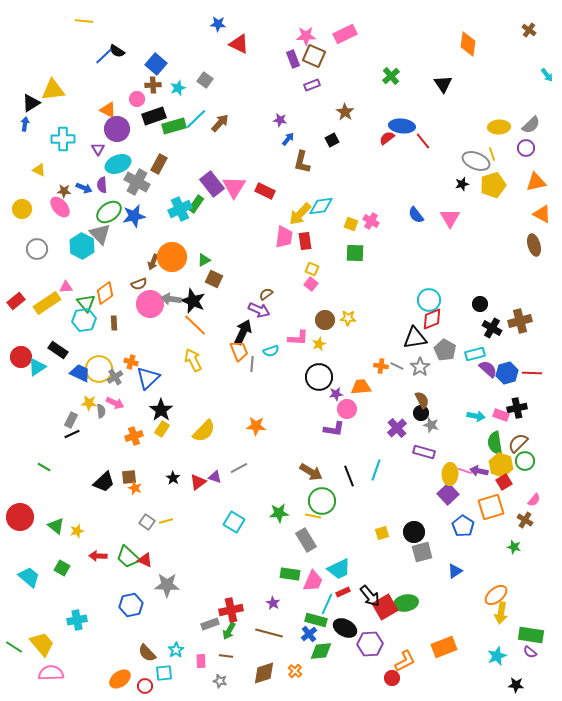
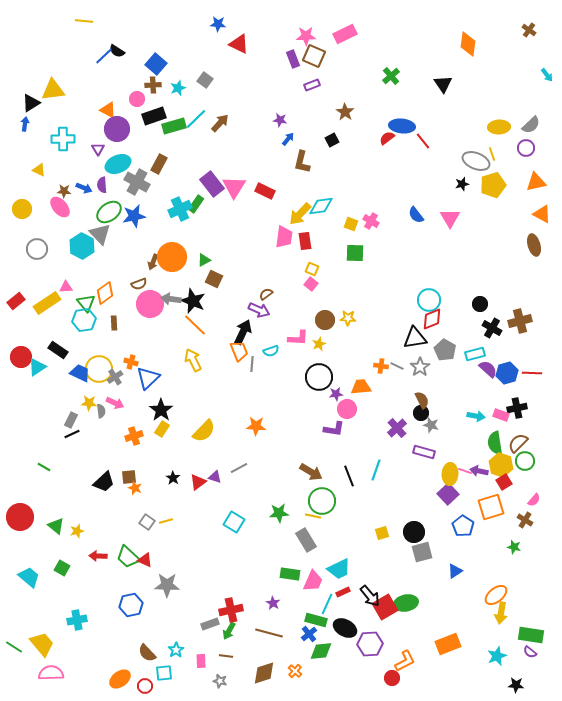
orange rectangle at (444, 647): moved 4 px right, 3 px up
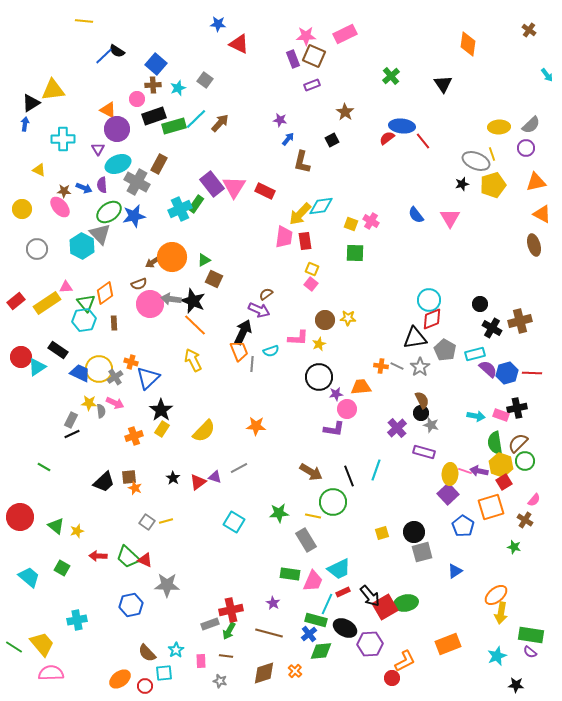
brown arrow at (153, 262): rotated 35 degrees clockwise
green circle at (322, 501): moved 11 px right, 1 px down
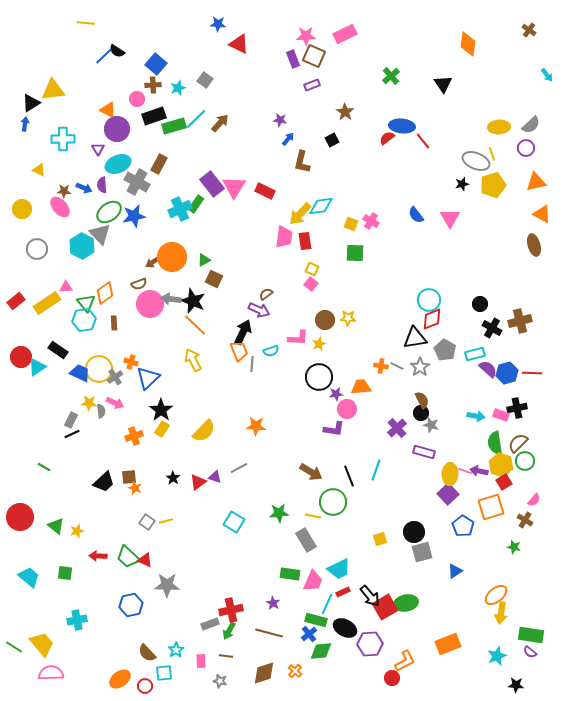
yellow line at (84, 21): moved 2 px right, 2 px down
yellow square at (382, 533): moved 2 px left, 6 px down
green square at (62, 568): moved 3 px right, 5 px down; rotated 21 degrees counterclockwise
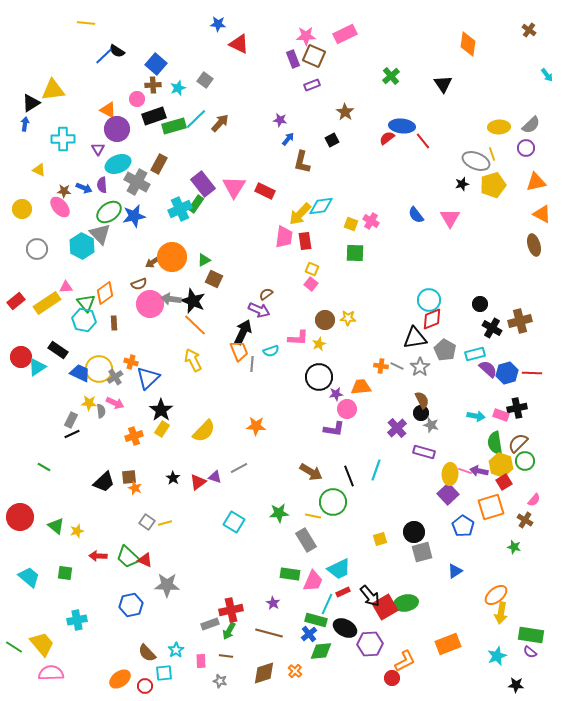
purple rectangle at (212, 184): moved 9 px left
cyan hexagon at (84, 320): rotated 20 degrees clockwise
yellow line at (166, 521): moved 1 px left, 2 px down
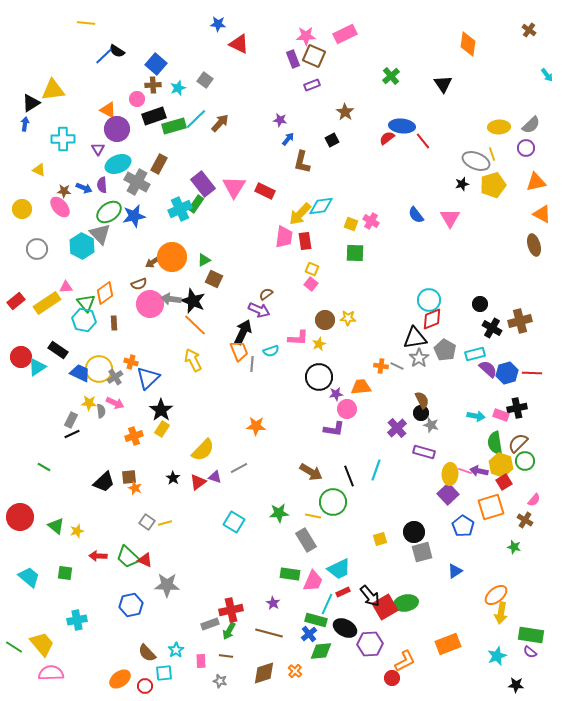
gray star at (420, 367): moved 1 px left, 9 px up
yellow semicircle at (204, 431): moved 1 px left, 19 px down
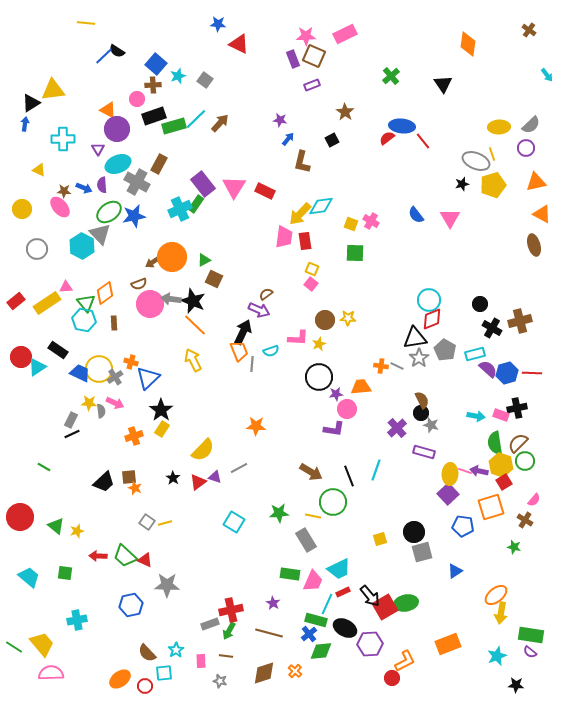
cyan star at (178, 88): moved 12 px up
blue pentagon at (463, 526): rotated 25 degrees counterclockwise
green trapezoid at (128, 557): moved 3 px left, 1 px up
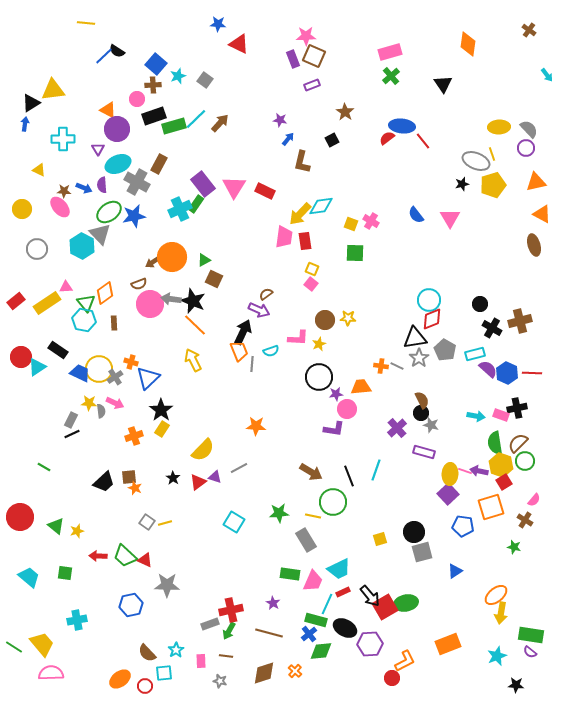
pink rectangle at (345, 34): moved 45 px right, 18 px down; rotated 10 degrees clockwise
gray semicircle at (531, 125): moved 2 px left, 4 px down; rotated 90 degrees counterclockwise
blue hexagon at (507, 373): rotated 20 degrees counterclockwise
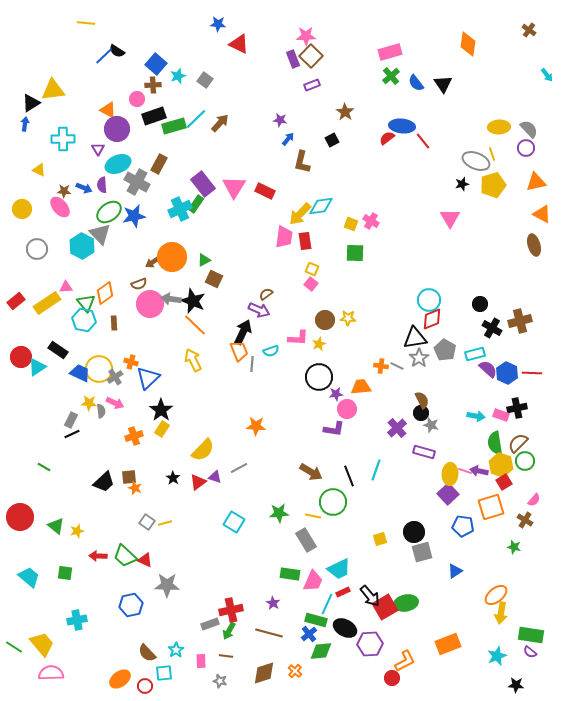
brown square at (314, 56): moved 3 px left; rotated 20 degrees clockwise
blue semicircle at (416, 215): moved 132 px up
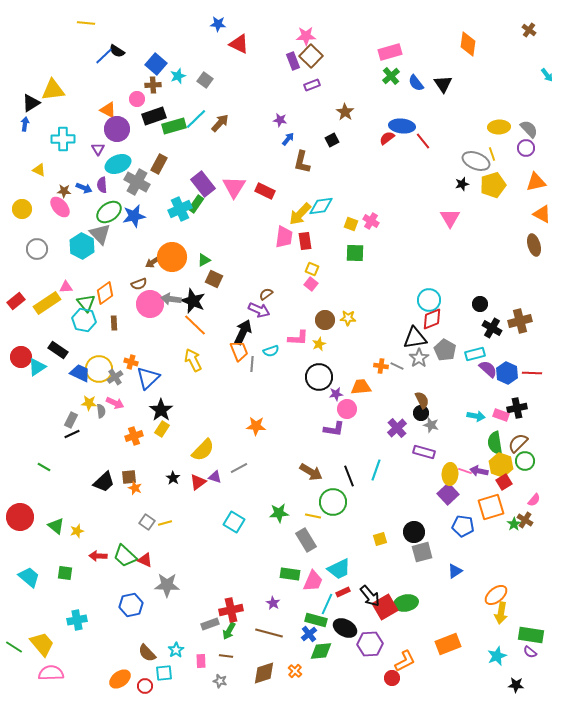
purple rectangle at (293, 59): moved 2 px down
green star at (514, 547): moved 23 px up; rotated 24 degrees clockwise
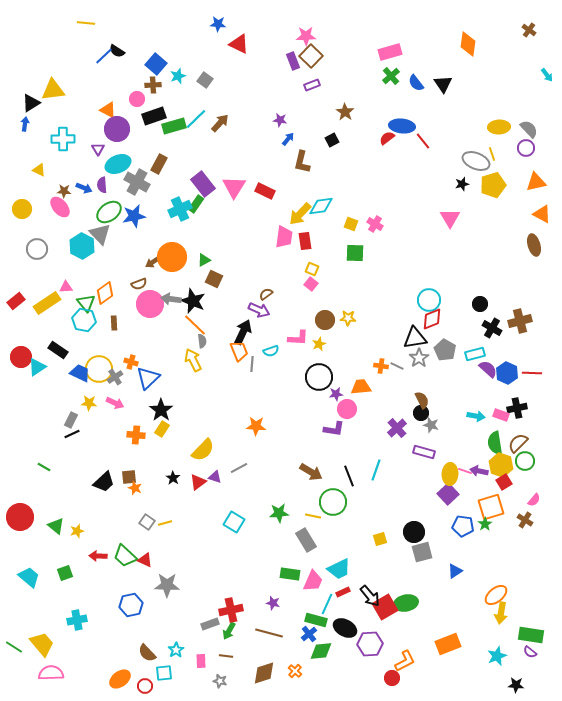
pink cross at (371, 221): moved 4 px right, 3 px down
gray semicircle at (101, 411): moved 101 px right, 70 px up
orange cross at (134, 436): moved 2 px right, 1 px up; rotated 24 degrees clockwise
green star at (514, 524): moved 29 px left
green square at (65, 573): rotated 28 degrees counterclockwise
purple star at (273, 603): rotated 16 degrees counterclockwise
